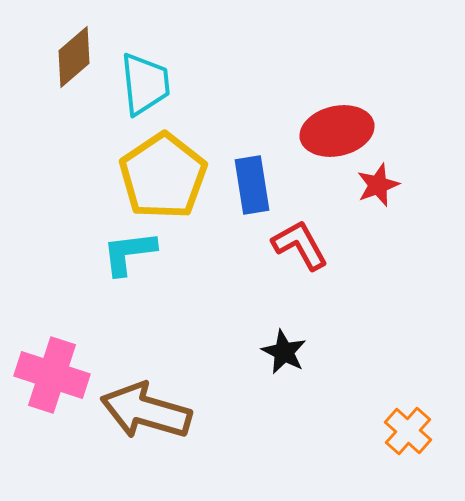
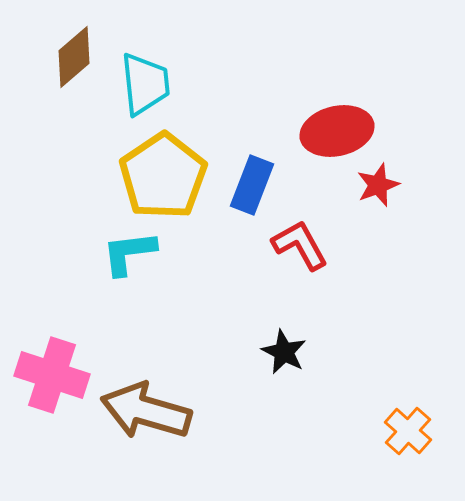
blue rectangle: rotated 30 degrees clockwise
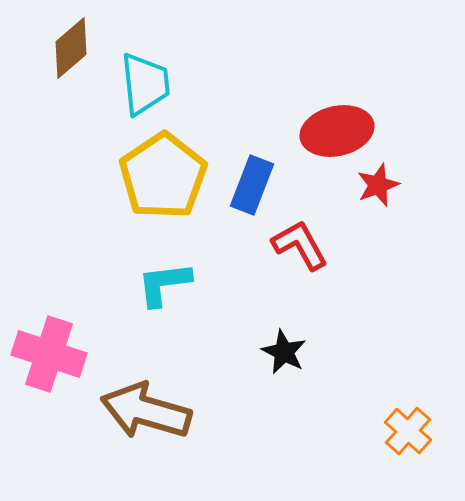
brown diamond: moved 3 px left, 9 px up
cyan L-shape: moved 35 px right, 31 px down
pink cross: moved 3 px left, 21 px up
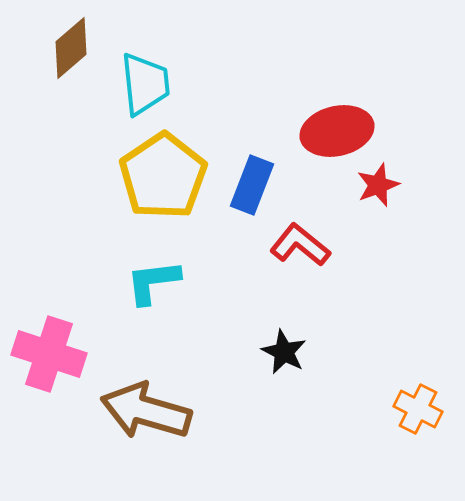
red L-shape: rotated 22 degrees counterclockwise
cyan L-shape: moved 11 px left, 2 px up
orange cross: moved 10 px right, 22 px up; rotated 15 degrees counterclockwise
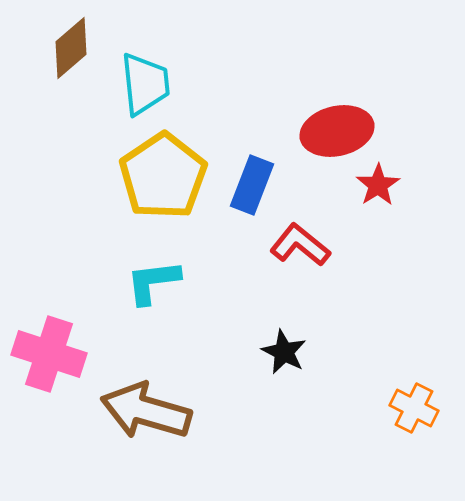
red star: rotated 12 degrees counterclockwise
orange cross: moved 4 px left, 1 px up
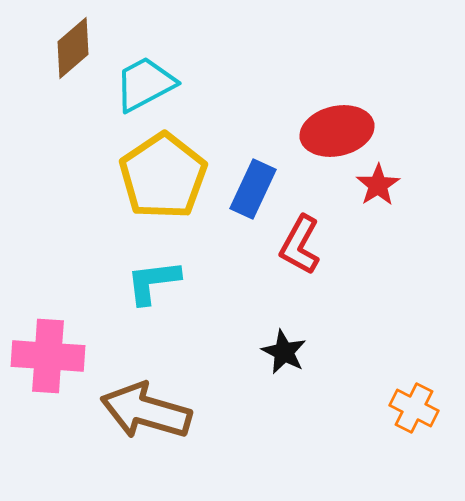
brown diamond: moved 2 px right
cyan trapezoid: rotated 112 degrees counterclockwise
blue rectangle: moved 1 px right, 4 px down; rotated 4 degrees clockwise
red L-shape: rotated 100 degrees counterclockwise
pink cross: moved 1 px left, 2 px down; rotated 14 degrees counterclockwise
